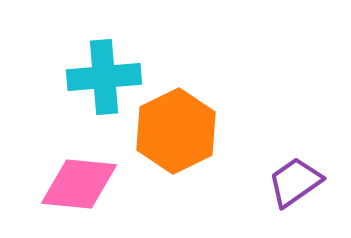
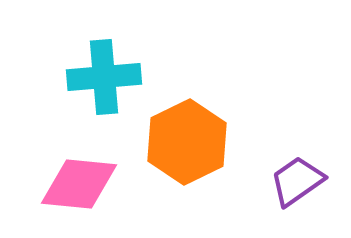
orange hexagon: moved 11 px right, 11 px down
purple trapezoid: moved 2 px right, 1 px up
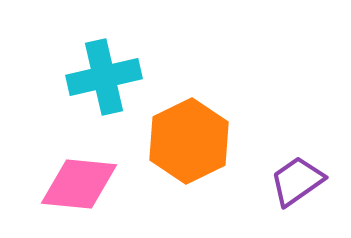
cyan cross: rotated 8 degrees counterclockwise
orange hexagon: moved 2 px right, 1 px up
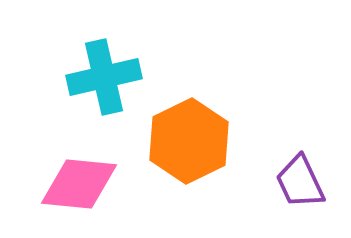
purple trapezoid: moved 3 px right, 1 px down; rotated 80 degrees counterclockwise
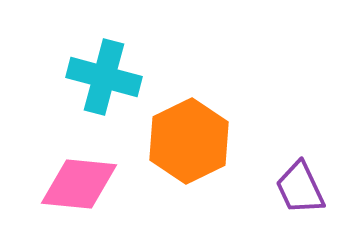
cyan cross: rotated 28 degrees clockwise
purple trapezoid: moved 6 px down
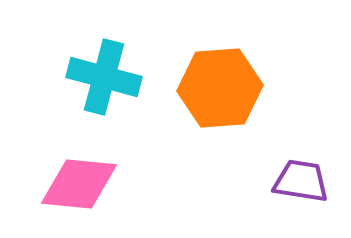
orange hexagon: moved 31 px right, 53 px up; rotated 22 degrees clockwise
purple trapezoid: moved 1 px right, 7 px up; rotated 124 degrees clockwise
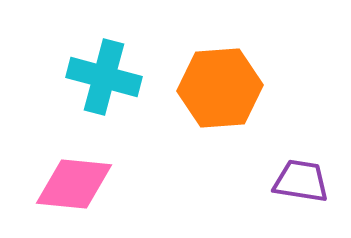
pink diamond: moved 5 px left
